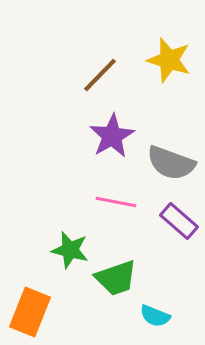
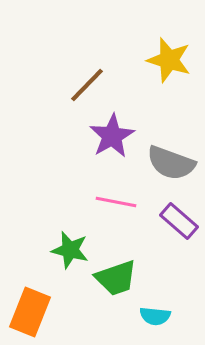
brown line: moved 13 px left, 10 px down
cyan semicircle: rotated 16 degrees counterclockwise
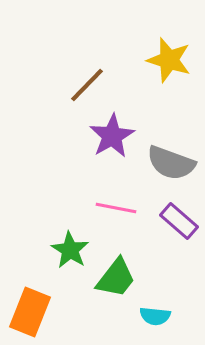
pink line: moved 6 px down
green star: rotated 18 degrees clockwise
green trapezoid: rotated 33 degrees counterclockwise
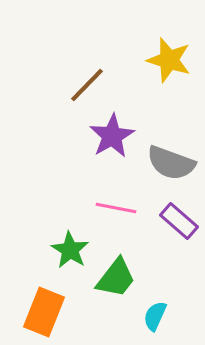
orange rectangle: moved 14 px right
cyan semicircle: rotated 108 degrees clockwise
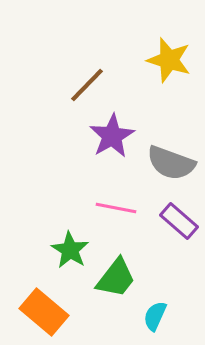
orange rectangle: rotated 72 degrees counterclockwise
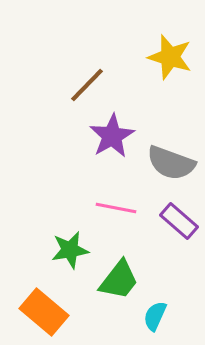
yellow star: moved 1 px right, 3 px up
green star: rotated 30 degrees clockwise
green trapezoid: moved 3 px right, 2 px down
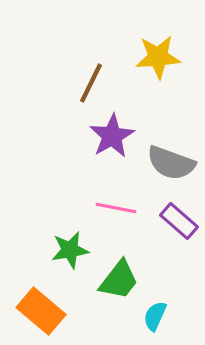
yellow star: moved 12 px left; rotated 21 degrees counterclockwise
brown line: moved 4 px right, 2 px up; rotated 18 degrees counterclockwise
orange rectangle: moved 3 px left, 1 px up
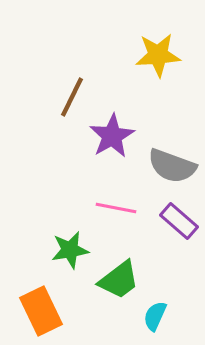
yellow star: moved 2 px up
brown line: moved 19 px left, 14 px down
gray semicircle: moved 1 px right, 3 px down
green trapezoid: rotated 15 degrees clockwise
orange rectangle: rotated 24 degrees clockwise
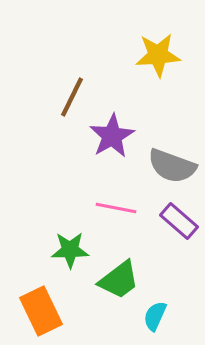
green star: rotated 9 degrees clockwise
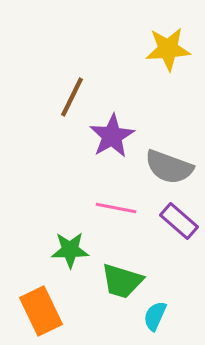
yellow star: moved 10 px right, 6 px up
gray semicircle: moved 3 px left, 1 px down
green trapezoid: moved 3 px right, 1 px down; rotated 54 degrees clockwise
